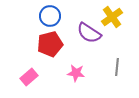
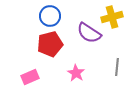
yellow cross: rotated 20 degrees clockwise
pink star: rotated 24 degrees clockwise
pink rectangle: moved 1 px right; rotated 18 degrees clockwise
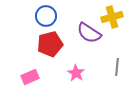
blue circle: moved 4 px left
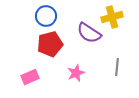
pink star: rotated 18 degrees clockwise
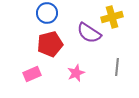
blue circle: moved 1 px right, 3 px up
pink rectangle: moved 2 px right, 3 px up
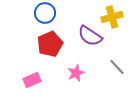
blue circle: moved 2 px left
purple semicircle: moved 1 px right, 3 px down
red pentagon: rotated 10 degrees counterclockwise
gray line: rotated 48 degrees counterclockwise
pink rectangle: moved 6 px down
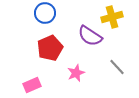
red pentagon: moved 4 px down
pink rectangle: moved 5 px down
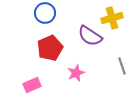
yellow cross: moved 1 px down
gray line: moved 5 px right, 1 px up; rotated 24 degrees clockwise
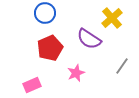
yellow cross: rotated 25 degrees counterclockwise
purple semicircle: moved 1 px left, 3 px down
gray line: rotated 54 degrees clockwise
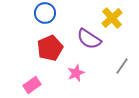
pink rectangle: rotated 12 degrees counterclockwise
